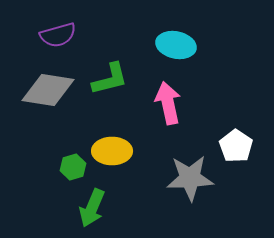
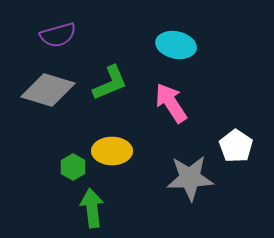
green L-shape: moved 4 px down; rotated 9 degrees counterclockwise
gray diamond: rotated 8 degrees clockwise
pink arrow: moved 3 px right; rotated 21 degrees counterclockwise
green hexagon: rotated 15 degrees counterclockwise
green arrow: rotated 150 degrees clockwise
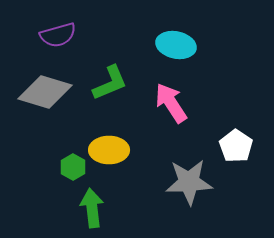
gray diamond: moved 3 px left, 2 px down
yellow ellipse: moved 3 px left, 1 px up
gray star: moved 1 px left, 4 px down
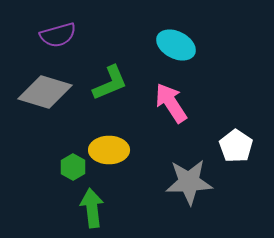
cyan ellipse: rotated 15 degrees clockwise
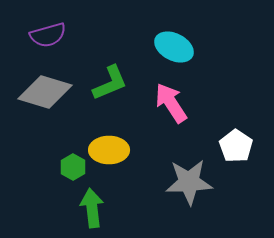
purple semicircle: moved 10 px left
cyan ellipse: moved 2 px left, 2 px down
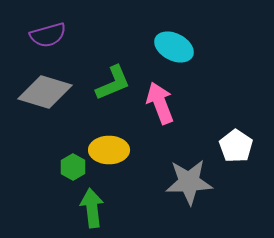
green L-shape: moved 3 px right
pink arrow: moved 11 px left; rotated 12 degrees clockwise
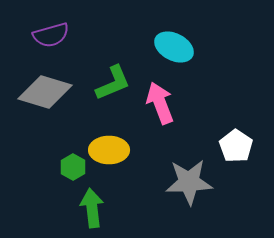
purple semicircle: moved 3 px right
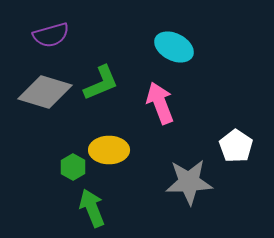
green L-shape: moved 12 px left
green arrow: rotated 15 degrees counterclockwise
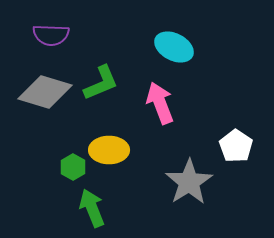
purple semicircle: rotated 18 degrees clockwise
gray star: rotated 30 degrees counterclockwise
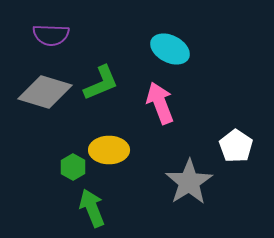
cyan ellipse: moved 4 px left, 2 px down
